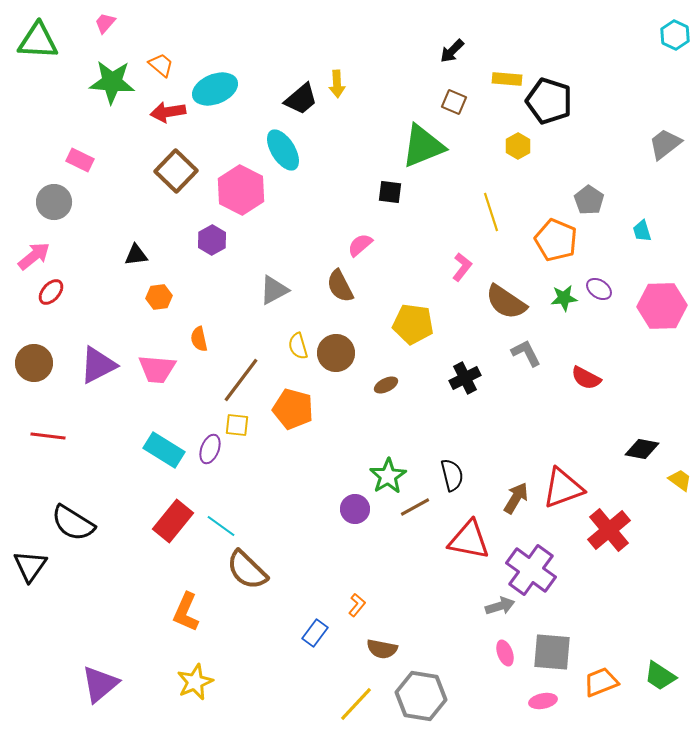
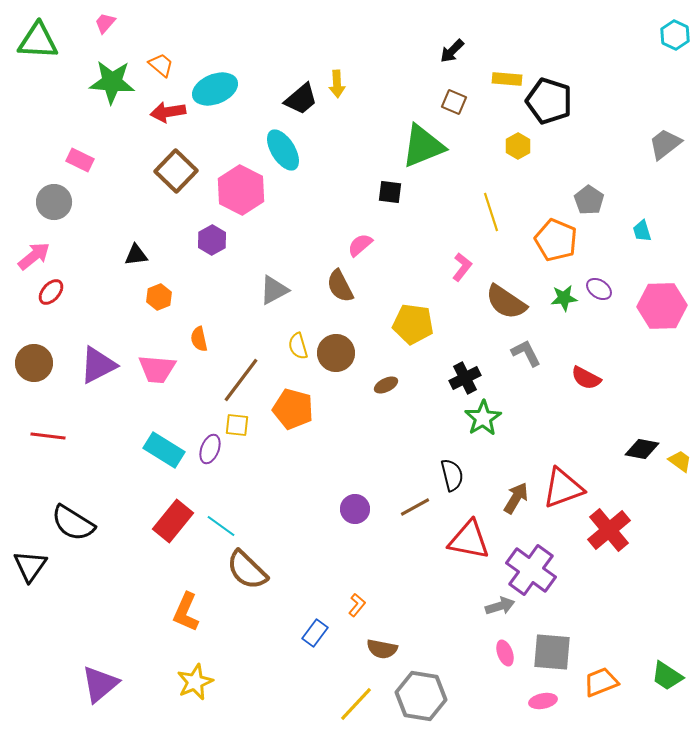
orange hexagon at (159, 297): rotated 15 degrees counterclockwise
green star at (388, 476): moved 95 px right, 58 px up
yellow trapezoid at (680, 480): moved 19 px up
green trapezoid at (660, 676): moved 7 px right
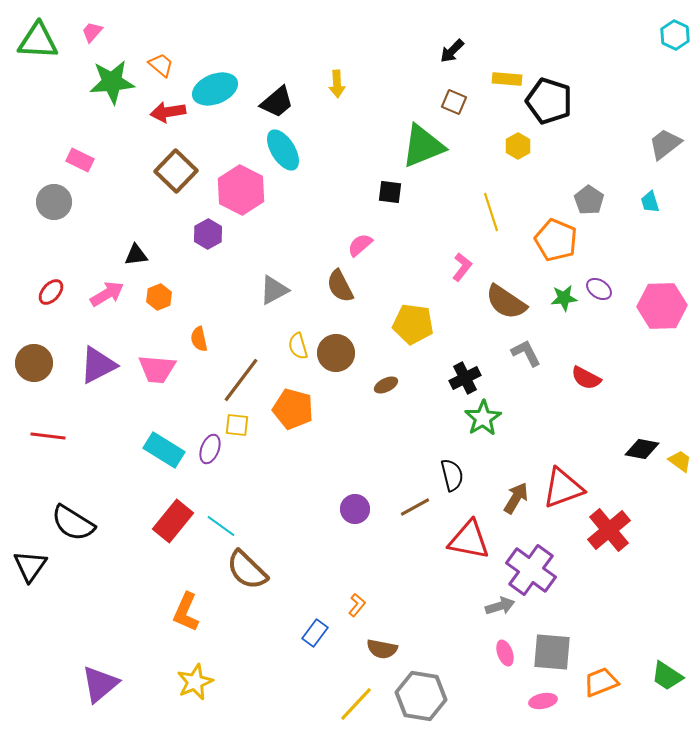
pink trapezoid at (105, 23): moved 13 px left, 9 px down
green star at (112, 82): rotated 9 degrees counterclockwise
black trapezoid at (301, 99): moved 24 px left, 3 px down
cyan trapezoid at (642, 231): moved 8 px right, 29 px up
purple hexagon at (212, 240): moved 4 px left, 6 px up
pink arrow at (34, 256): moved 73 px right, 38 px down; rotated 8 degrees clockwise
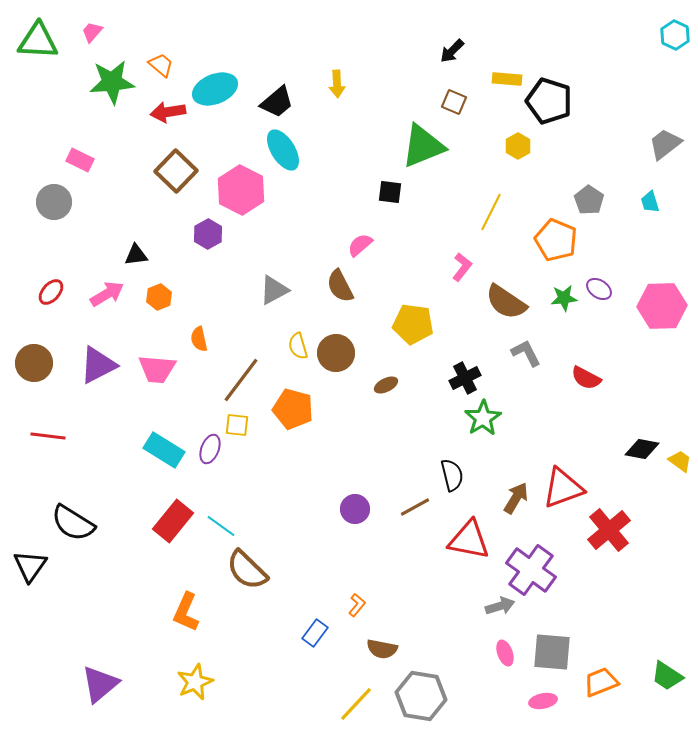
yellow line at (491, 212): rotated 45 degrees clockwise
